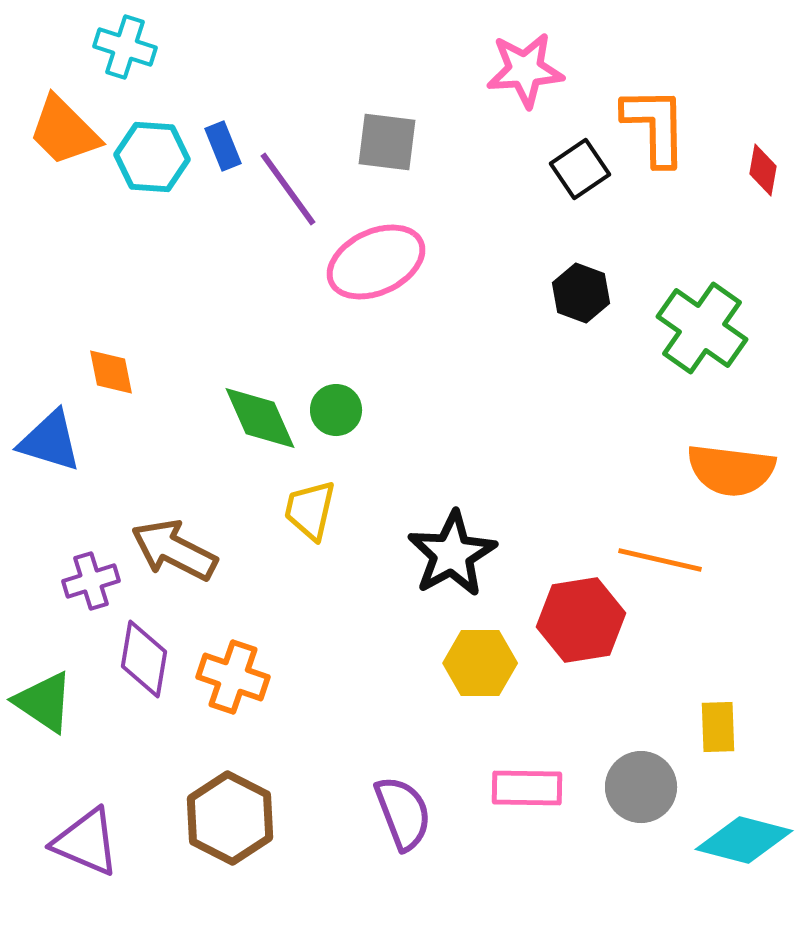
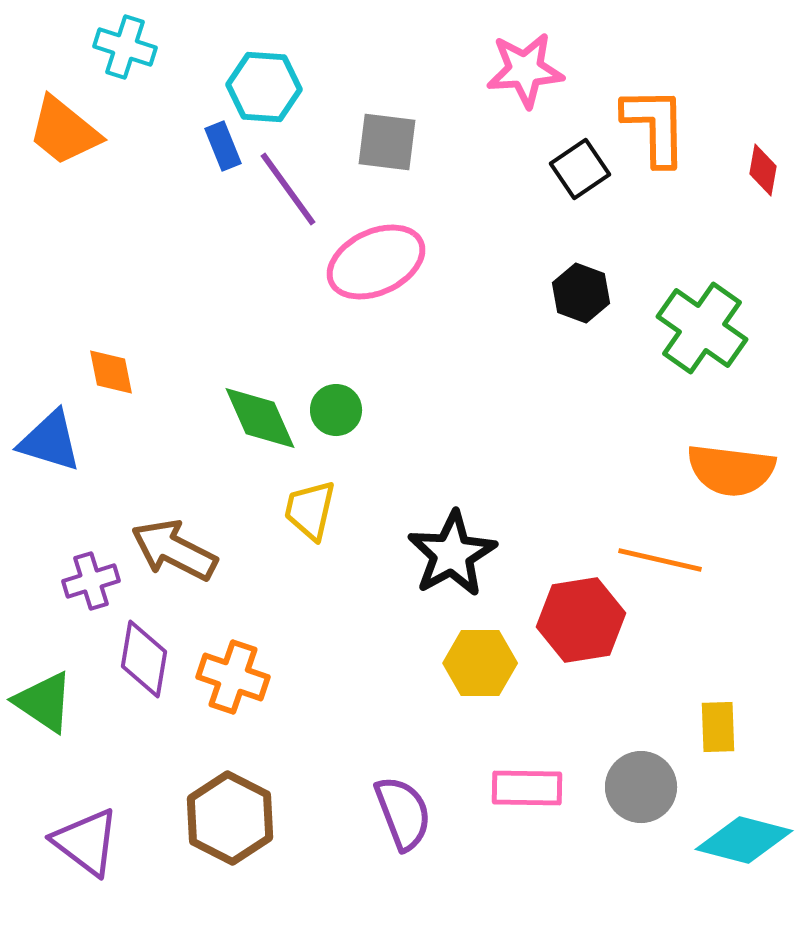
orange trapezoid: rotated 6 degrees counterclockwise
cyan hexagon: moved 112 px right, 70 px up
purple triangle: rotated 14 degrees clockwise
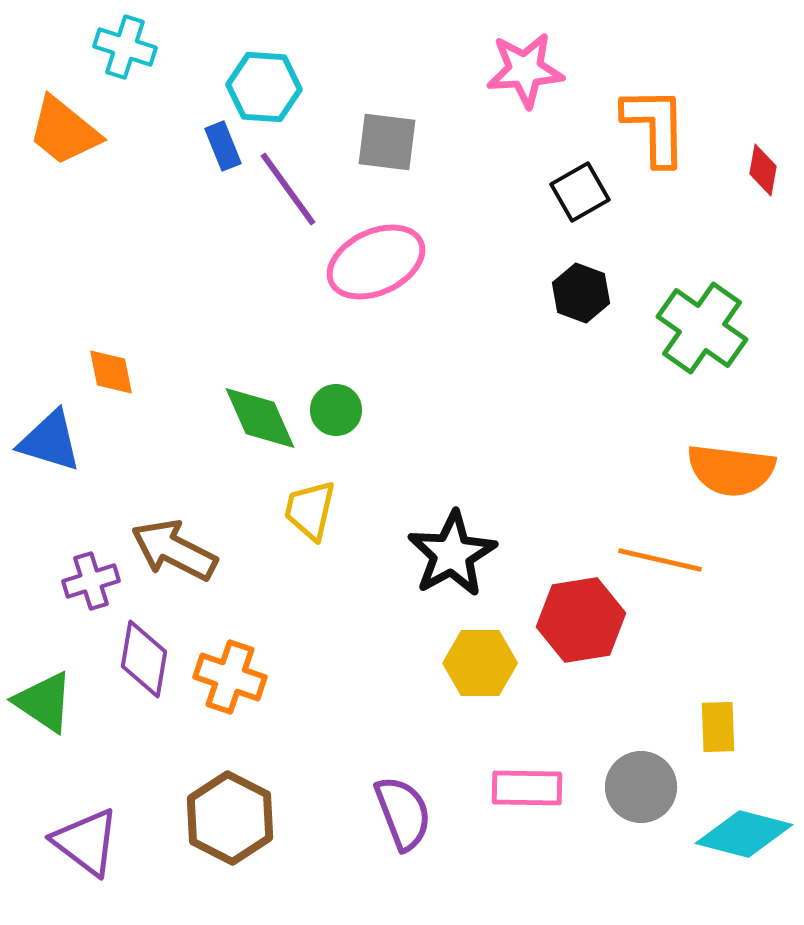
black square: moved 23 px down; rotated 4 degrees clockwise
orange cross: moved 3 px left
cyan diamond: moved 6 px up
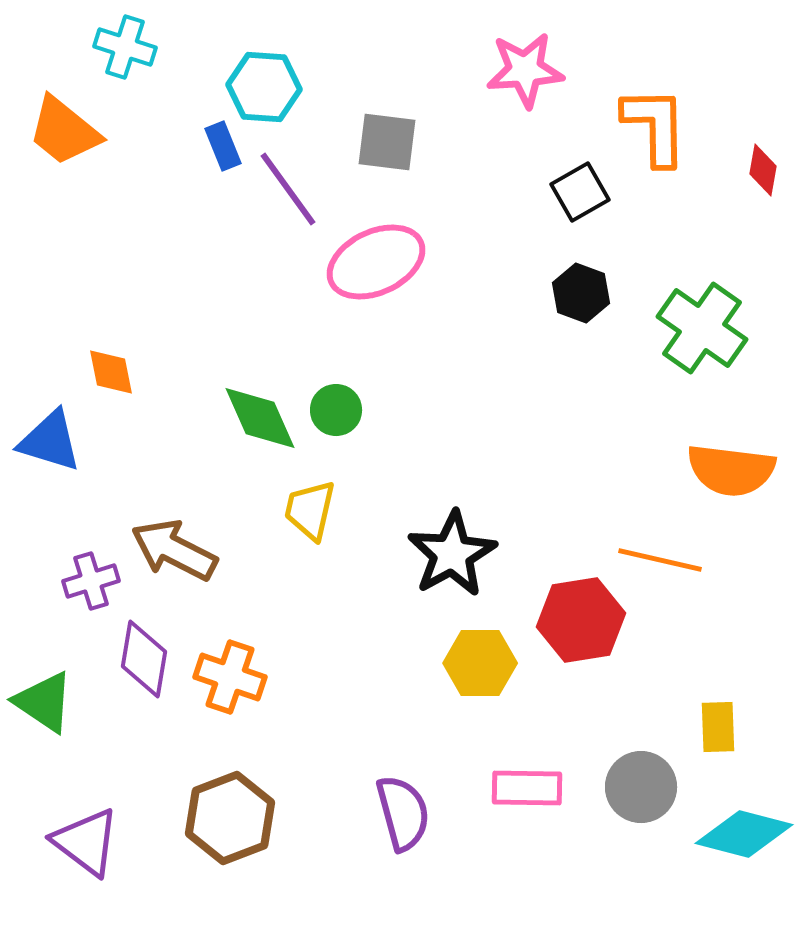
purple semicircle: rotated 6 degrees clockwise
brown hexagon: rotated 12 degrees clockwise
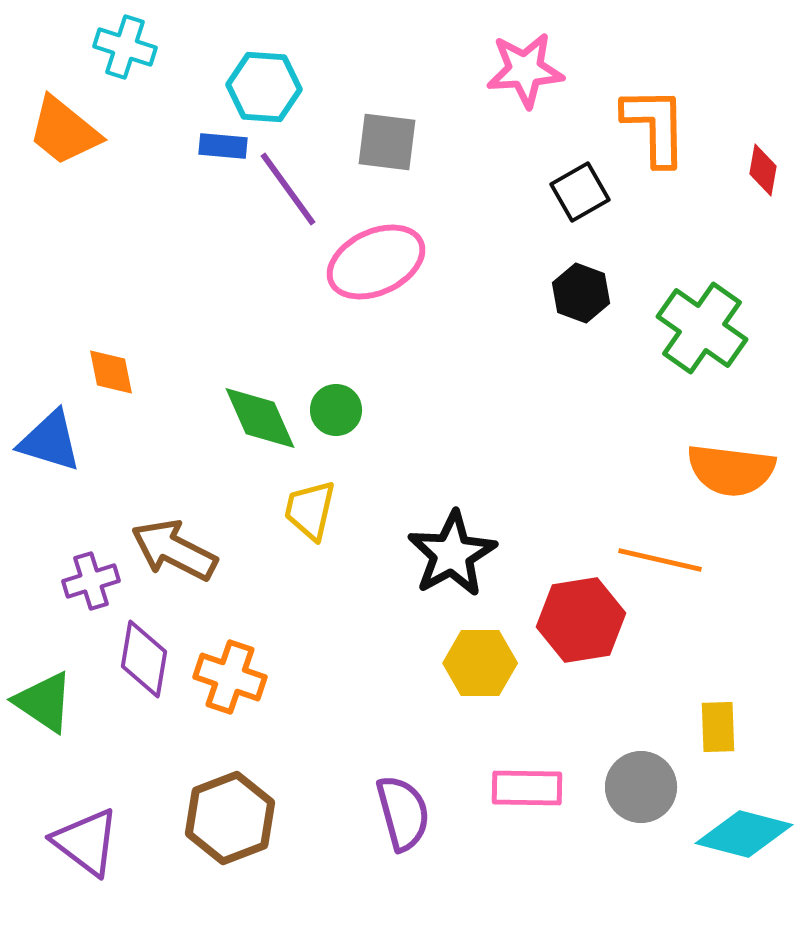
blue rectangle: rotated 63 degrees counterclockwise
